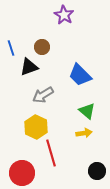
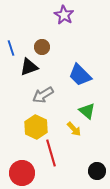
yellow arrow: moved 10 px left, 4 px up; rotated 56 degrees clockwise
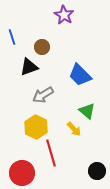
blue line: moved 1 px right, 11 px up
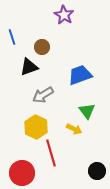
blue trapezoid: rotated 115 degrees clockwise
green triangle: rotated 12 degrees clockwise
yellow arrow: rotated 21 degrees counterclockwise
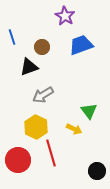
purple star: moved 1 px right, 1 px down
blue trapezoid: moved 1 px right, 30 px up
green triangle: moved 2 px right
red circle: moved 4 px left, 13 px up
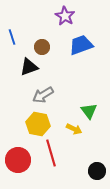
yellow hexagon: moved 2 px right, 3 px up; rotated 15 degrees counterclockwise
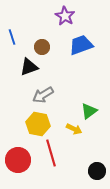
green triangle: rotated 30 degrees clockwise
